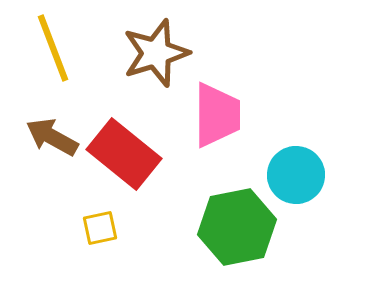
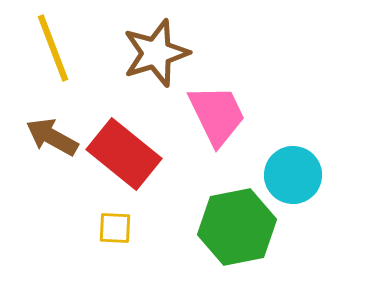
pink trapezoid: rotated 26 degrees counterclockwise
cyan circle: moved 3 px left
yellow square: moved 15 px right; rotated 15 degrees clockwise
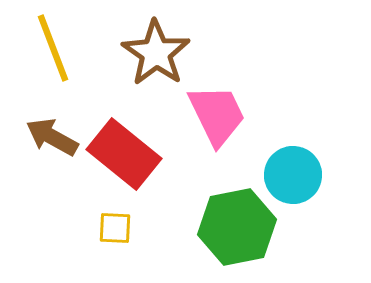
brown star: rotated 20 degrees counterclockwise
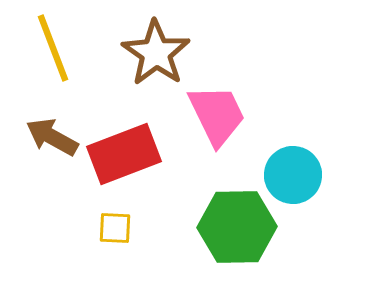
red rectangle: rotated 60 degrees counterclockwise
green hexagon: rotated 10 degrees clockwise
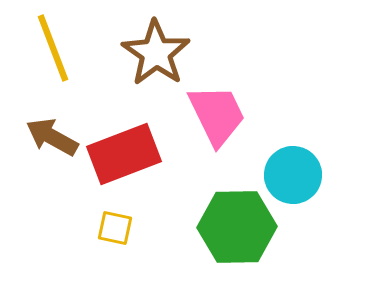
yellow square: rotated 9 degrees clockwise
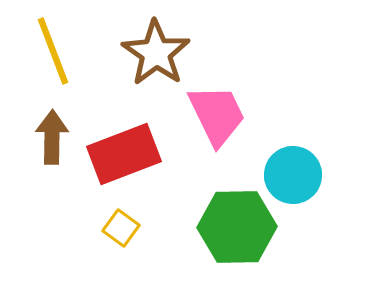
yellow line: moved 3 px down
brown arrow: rotated 62 degrees clockwise
yellow square: moved 6 px right; rotated 24 degrees clockwise
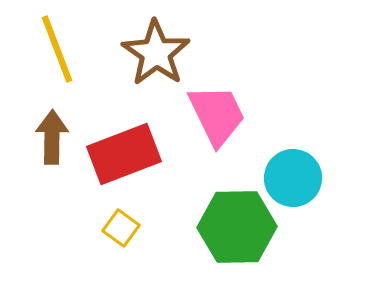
yellow line: moved 4 px right, 2 px up
cyan circle: moved 3 px down
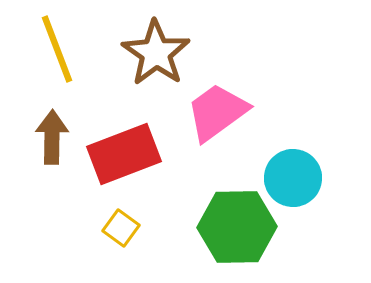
pink trapezoid: moved 3 px up; rotated 100 degrees counterclockwise
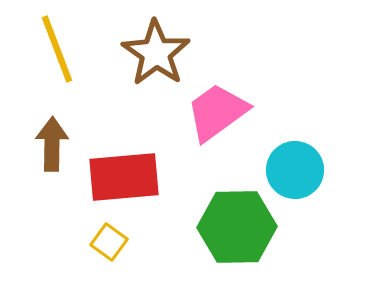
brown arrow: moved 7 px down
red rectangle: moved 23 px down; rotated 16 degrees clockwise
cyan circle: moved 2 px right, 8 px up
yellow square: moved 12 px left, 14 px down
